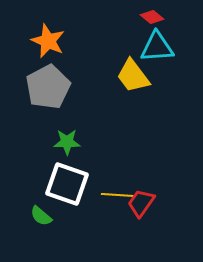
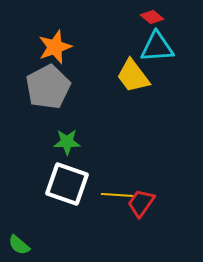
orange star: moved 7 px right, 6 px down; rotated 28 degrees clockwise
green semicircle: moved 22 px left, 29 px down
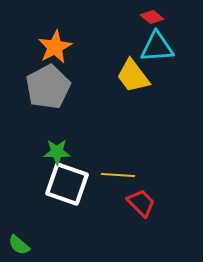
orange star: rotated 8 degrees counterclockwise
green star: moved 10 px left, 10 px down
yellow line: moved 20 px up
red trapezoid: rotated 100 degrees clockwise
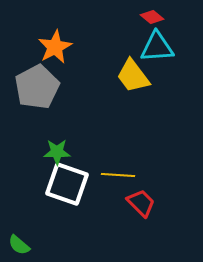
gray pentagon: moved 11 px left
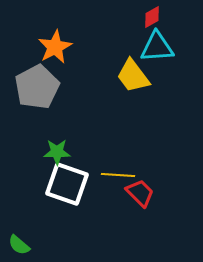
red diamond: rotated 70 degrees counterclockwise
red trapezoid: moved 1 px left, 10 px up
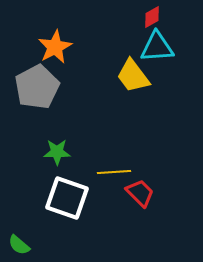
yellow line: moved 4 px left, 3 px up; rotated 8 degrees counterclockwise
white square: moved 14 px down
